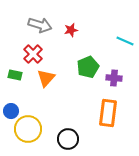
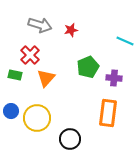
red cross: moved 3 px left, 1 px down
yellow circle: moved 9 px right, 11 px up
black circle: moved 2 px right
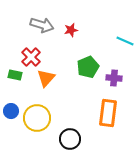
gray arrow: moved 2 px right
red cross: moved 1 px right, 2 px down
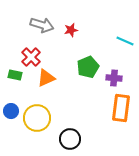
orange triangle: rotated 24 degrees clockwise
orange rectangle: moved 13 px right, 5 px up
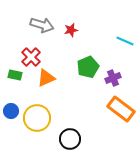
purple cross: moved 1 px left; rotated 28 degrees counterclockwise
orange rectangle: moved 1 px down; rotated 60 degrees counterclockwise
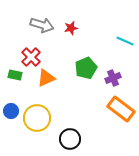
red star: moved 2 px up
green pentagon: moved 2 px left, 1 px down
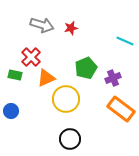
yellow circle: moved 29 px right, 19 px up
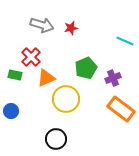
black circle: moved 14 px left
